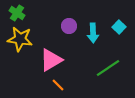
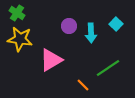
cyan square: moved 3 px left, 3 px up
cyan arrow: moved 2 px left
orange line: moved 25 px right
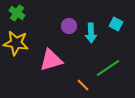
cyan square: rotated 16 degrees counterclockwise
yellow star: moved 4 px left, 4 px down
pink triangle: rotated 15 degrees clockwise
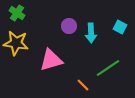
cyan square: moved 4 px right, 3 px down
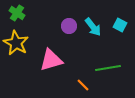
cyan square: moved 2 px up
cyan arrow: moved 2 px right, 6 px up; rotated 36 degrees counterclockwise
yellow star: rotated 20 degrees clockwise
green line: rotated 25 degrees clockwise
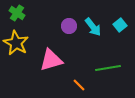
cyan square: rotated 24 degrees clockwise
orange line: moved 4 px left
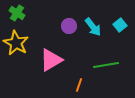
pink triangle: rotated 15 degrees counterclockwise
green line: moved 2 px left, 3 px up
orange line: rotated 64 degrees clockwise
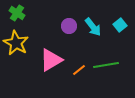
orange line: moved 15 px up; rotated 32 degrees clockwise
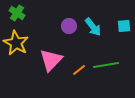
cyan square: moved 4 px right, 1 px down; rotated 32 degrees clockwise
pink triangle: rotated 15 degrees counterclockwise
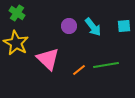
pink triangle: moved 3 px left, 1 px up; rotated 30 degrees counterclockwise
